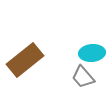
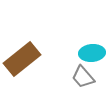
brown rectangle: moved 3 px left, 1 px up
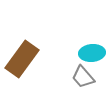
brown rectangle: rotated 15 degrees counterclockwise
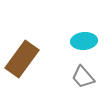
cyan ellipse: moved 8 px left, 12 px up
